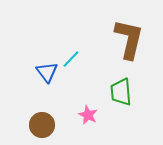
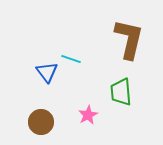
cyan line: rotated 66 degrees clockwise
pink star: rotated 18 degrees clockwise
brown circle: moved 1 px left, 3 px up
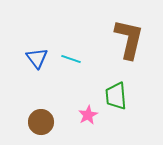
blue triangle: moved 10 px left, 14 px up
green trapezoid: moved 5 px left, 4 px down
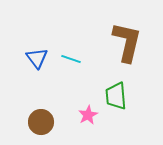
brown L-shape: moved 2 px left, 3 px down
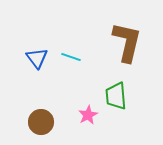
cyan line: moved 2 px up
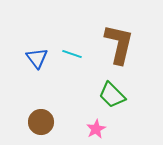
brown L-shape: moved 8 px left, 2 px down
cyan line: moved 1 px right, 3 px up
green trapezoid: moved 4 px left, 1 px up; rotated 40 degrees counterclockwise
pink star: moved 8 px right, 14 px down
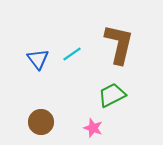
cyan line: rotated 54 degrees counterclockwise
blue triangle: moved 1 px right, 1 px down
green trapezoid: rotated 108 degrees clockwise
pink star: moved 3 px left, 1 px up; rotated 24 degrees counterclockwise
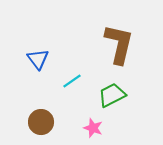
cyan line: moved 27 px down
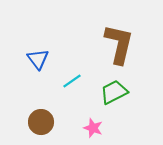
green trapezoid: moved 2 px right, 3 px up
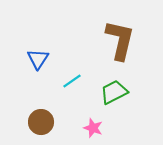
brown L-shape: moved 1 px right, 4 px up
blue triangle: rotated 10 degrees clockwise
